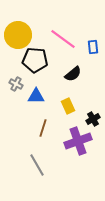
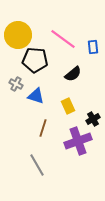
blue triangle: rotated 18 degrees clockwise
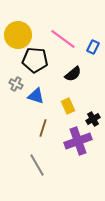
blue rectangle: rotated 32 degrees clockwise
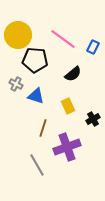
purple cross: moved 11 px left, 6 px down
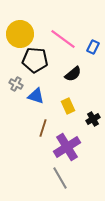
yellow circle: moved 2 px right, 1 px up
purple cross: rotated 12 degrees counterclockwise
gray line: moved 23 px right, 13 px down
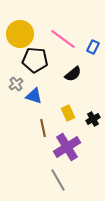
gray cross: rotated 24 degrees clockwise
blue triangle: moved 2 px left
yellow rectangle: moved 7 px down
brown line: rotated 30 degrees counterclockwise
gray line: moved 2 px left, 2 px down
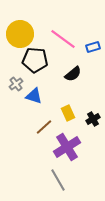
blue rectangle: rotated 48 degrees clockwise
brown line: moved 1 px right, 1 px up; rotated 60 degrees clockwise
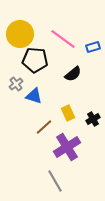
gray line: moved 3 px left, 1 px down
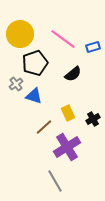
black pentagon: moved 3 px down; rotated 25 degrees counterclockwise
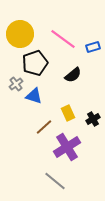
black semicircle: moved 1 px down
gray line: rotated 20 degrees counterclockwise
